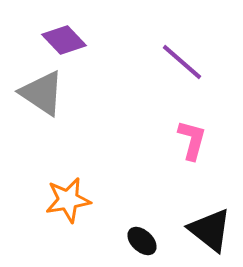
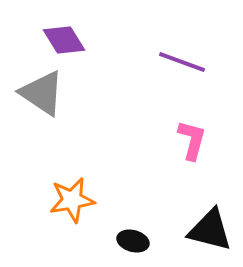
purple diamond: rotated 12 degrees clockwise
purple line: rotated 21 degrees counterclockwise
orange star: moved 4 px right
black triangle: rotated 24 degrees counterclockwise
black ellipse: moved 9 px left; rotated 28 degrees counterclockwise
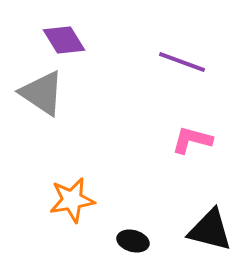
pink L-shape: rotated 90 degrees counterclockwise
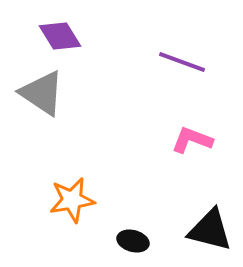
purple diamond: moved 4 px left, 4 px up
pink L-shape: rotated 6 degrees clockwise
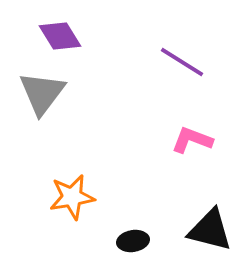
purple line: rotated 12 degrees clockwise
gray triangle: rotated 33 degrees clockwise
orange star: moved 3 px up
black ellipse: rotated 24 degrees counterclockwise
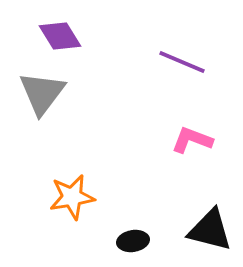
purple line: rotated 9 degrees counterclockwise
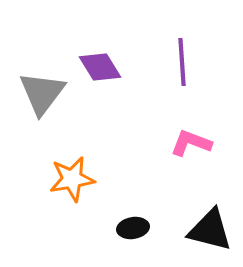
purple diamond: moved 40 px right, 31 px down
purple line: rotated 63 degrees clockwise
pink L-shape: moved 1 px left, 3 px down
orange star: moved 18 px up
black ellipse: moved 13 px up
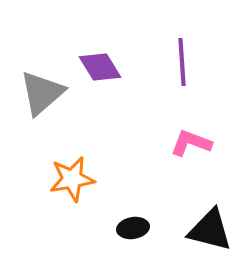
gray triangle: rotated 12 degrees clockwise
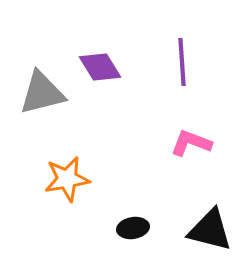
gray triangle: rotated 27 degrees clockwise
orange star: moved 5 px left
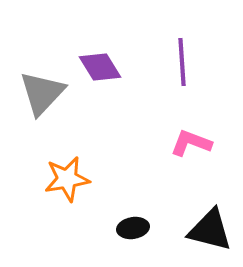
gray triangle: rotated 33 degrees counterclockwise
